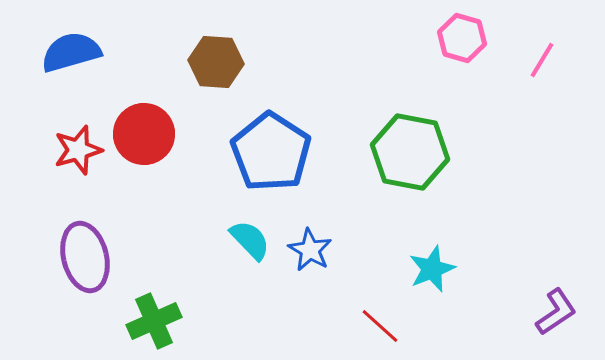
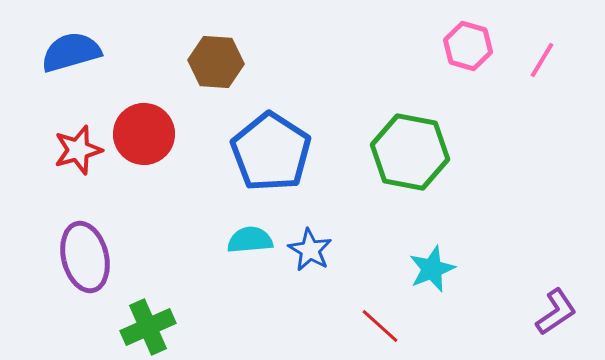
pink hexagon: moved 6 px right, 8 px down
cyan semicircle: rotated 51 degrees counterclockwise
green cross: moved 6 px left, 6 px down
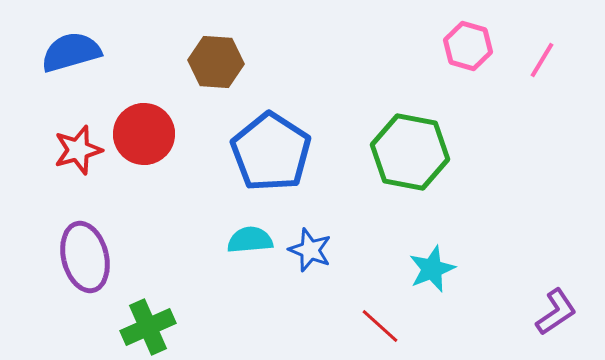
blue star: rotated 9 degrees counterclockwise
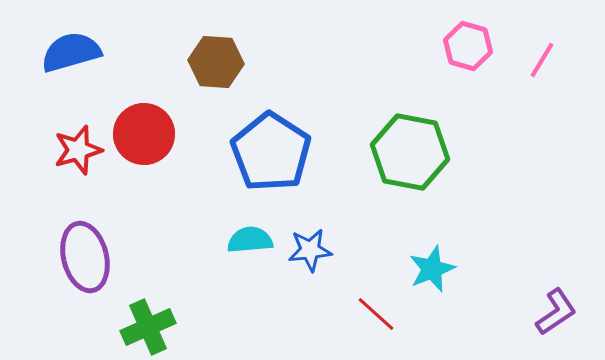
blue star: rotated 27 degrees counterclockwise
red line: moved 4 px left, 12 px up
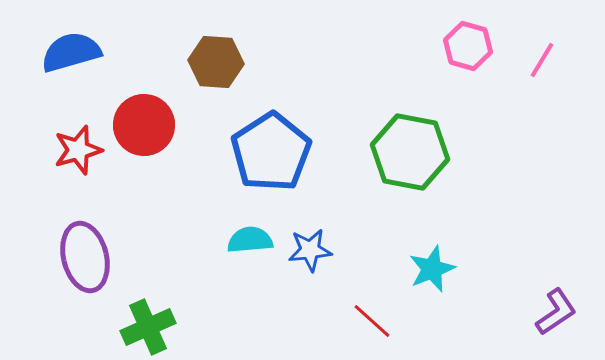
red circle: moved 9 px up
blue pentagon: rotated 6 degrees clockwise
red line: moved 4 px left, 7 px down
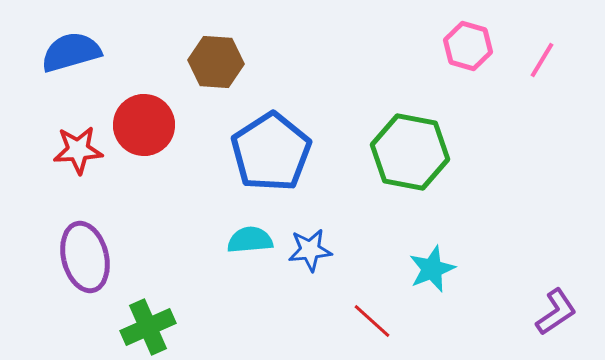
red star: rotated 12 degrees clockwise
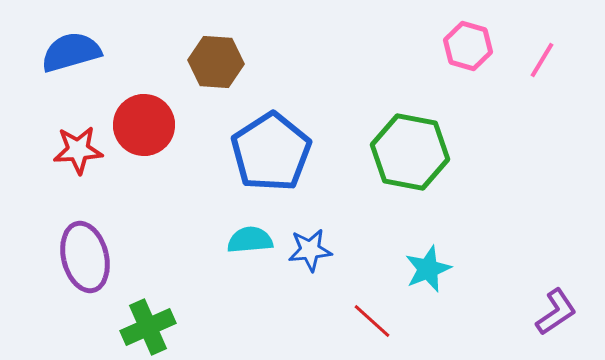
cyan star: moved 4 px left
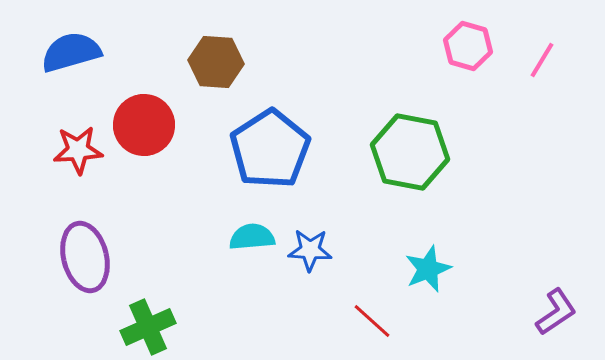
blue pentagon: moved 1 px left, 3 px up
cyan semicircle: moved 2 px right, 3 px up
blue star: rotated 9 degrees clockwise
